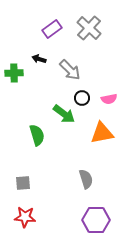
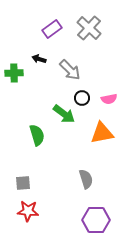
red star: moved 3 px right, 6 px up
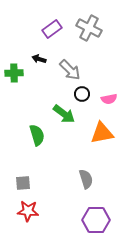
gray cross: rotated 15 degrees counterclockwise
black circle: moved 4 px up
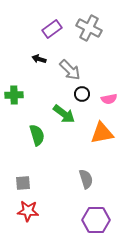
green cross: moved 22 px down
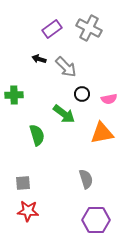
gray arrow: moved 4 px left, 3 px up
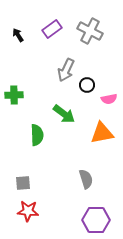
gray cross: moved 1 px right, 3 px down
black arrow: moved 21 px left, 24 px up; rotated 40 degrees clockwise
gray arrow: moved 3 px down; rotated 70 degrees clockwise
black circle: moved 5 px right, 9 px up
green semicircle: rotated 15 degrees clockwise
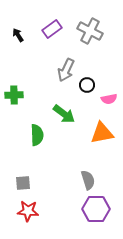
gray semicircle: moved 2 px right, 1 px down
purple hexagon: moved 11 px up
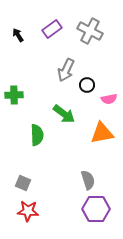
gray square: rotated 28 degrees clockwise
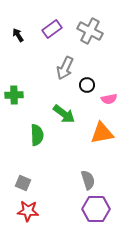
gray arrow: moved 1 px left, 2 px up
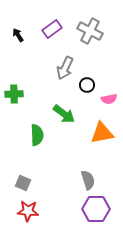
green cross: moved 1 px up
